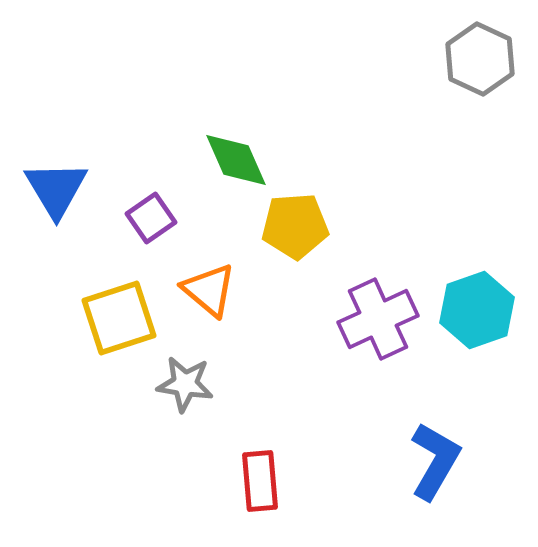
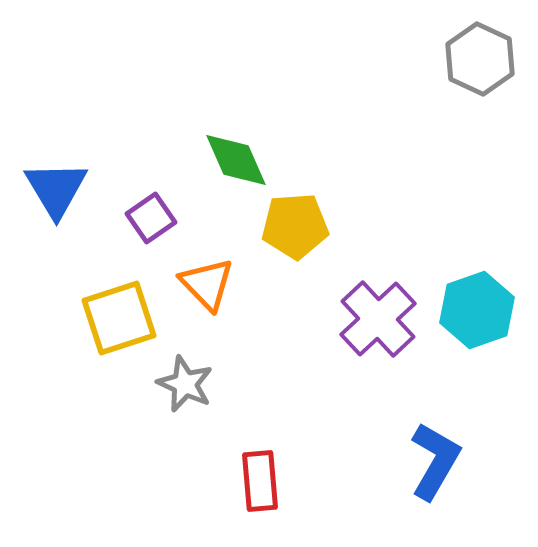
orange triangle: moved 2 px left, 6 px up; rotated 6 degrees clockwise
purple cross: rotated 18 degrees counterclockwise
gray star: rotated 16 degrees clockwise
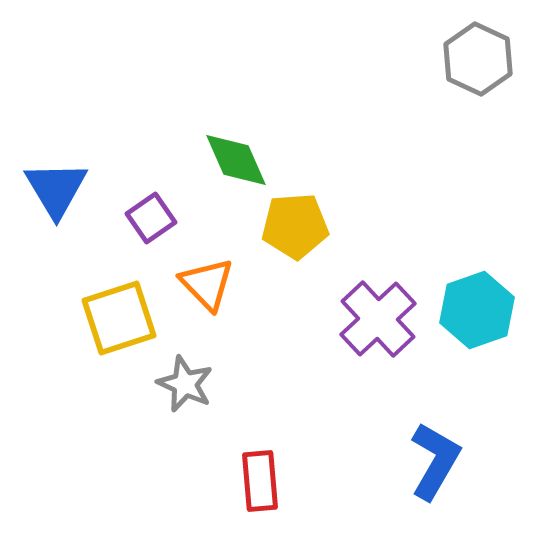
gray hexagon: moved 2 px left
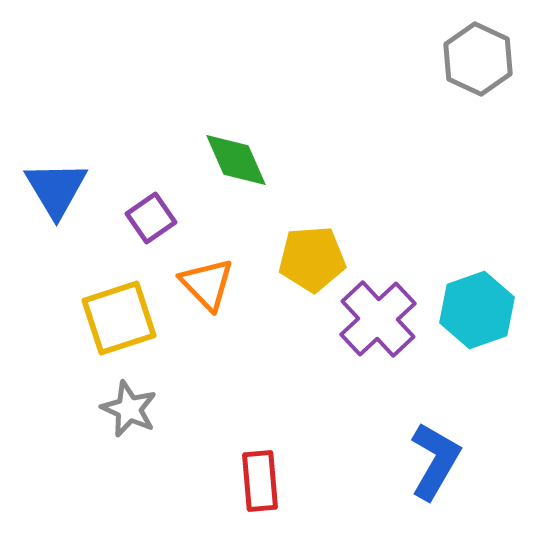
yellow pentagon: moved 17 px right, 33 px down
gray star: moved 56 px left, 25 px down
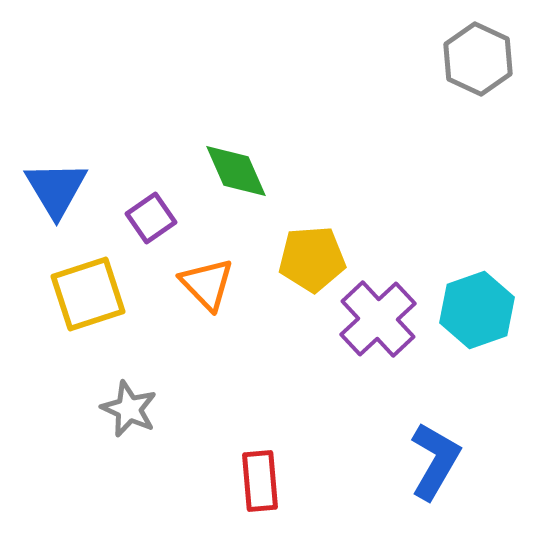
green diamond: moved 11 px down
yellow square: moved 31 px left, 24 px up
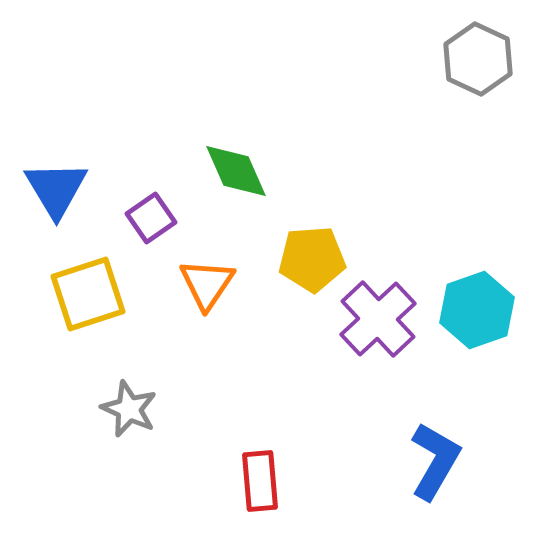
orange triangle: rotated 18 degrees clockwise
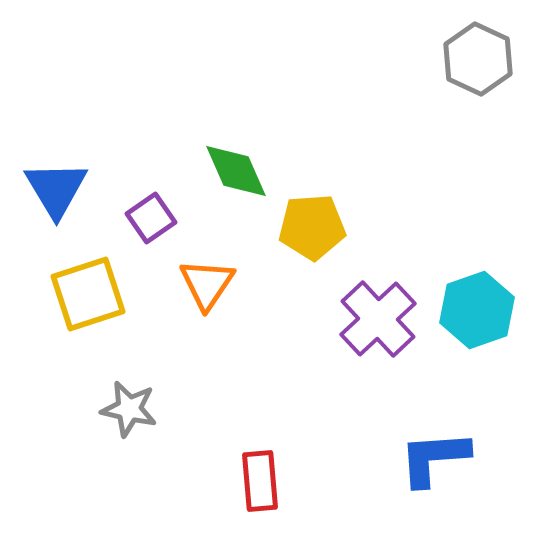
yellow pentagon: moved 32 px up
gray star: rotated 12 degrees counterclockwise
blue L-shape: moved 1 px left, 3 px up; rotated 124 degrees counterclockwise
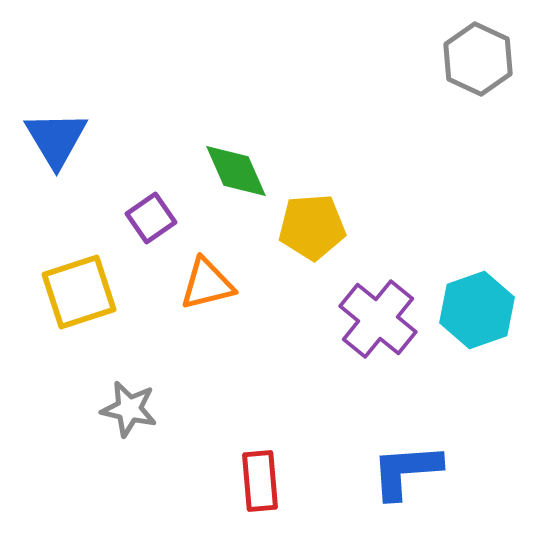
blue triangle: moved 50 px up
orange triangle: rotated 42 degrees clockwise
yellow square: moved 9 px left, 2 px up
purple cross: rotated 8 degrees counterclockwise
blue L-shape: moved 28 px left, 13 px down
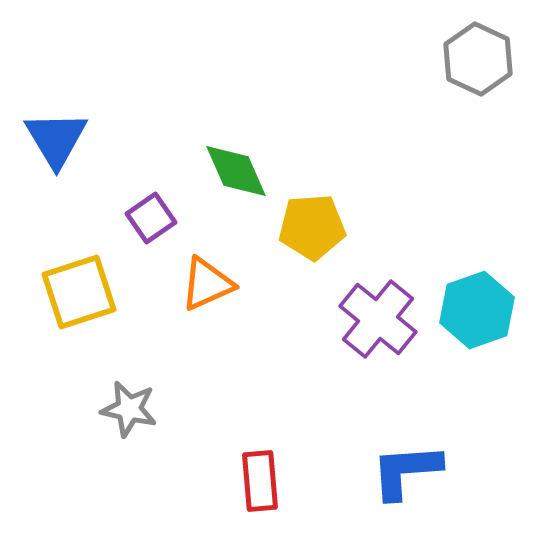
orange triangle: rotated 10 degrees counterclockwise
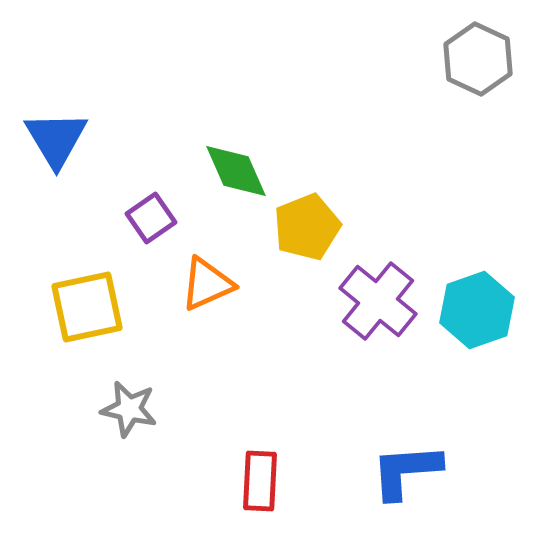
yellow pentagon: moved 5 px left; rotated 18 degrees counterclockwise
yellow square: moved 8 px right, 15 px down; rotated 6 degrees clockwise
purple cross: moved 18 px up
red rectangle: rotated 8 degrees clockwise
